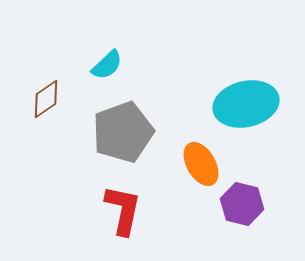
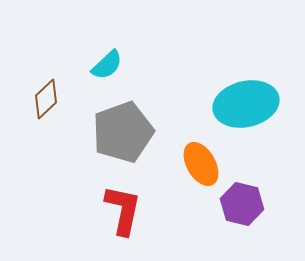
brown diamond: rotated 9 degrees counterclockwise
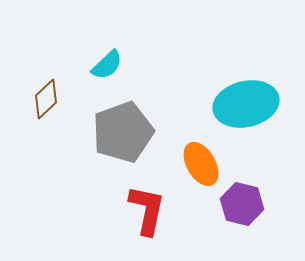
red L-shape: moved 24 px right
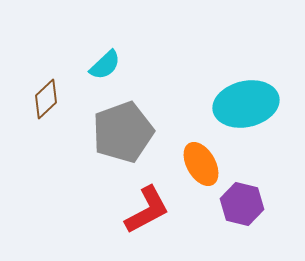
cyan semicircle: moved 2 px left
red L-shape: rotated 50 degrees clockwise
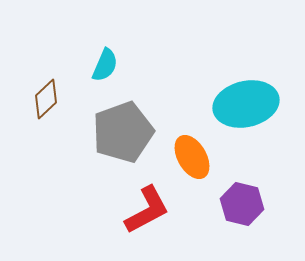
cyan semicircle: rotated 24 degrees counterclockwise
orange ellipse: moved 9 px left, 7 px up
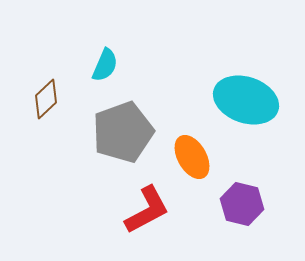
cyan ellipse: moved 4 px up; rotated 32 degrees clockwise
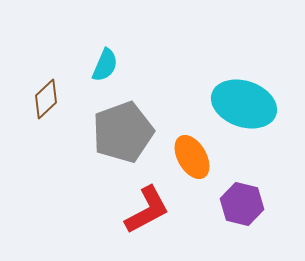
cyan ellipse: moved 2 px left, 4 px down
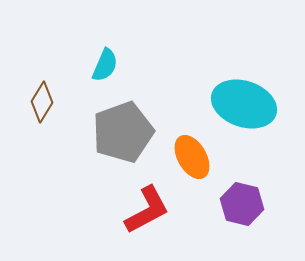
brown diamond: moved 4 px left, 3 px down; rotated 15 degrees counterclockwise
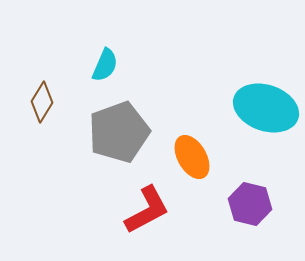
cyan ellipse: moved 22 px right, 4 px down
gray pentagon: moved 4 px left
purple hexagon: moved 8 px right
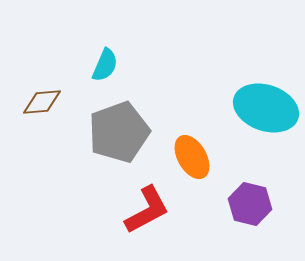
brown diamond: rotated 54 degrees clockwise
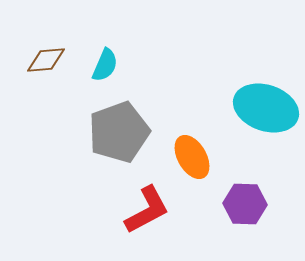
brown diamond: moved 4 px right, 42 px up
purple hexagon: moved 5 px left; rotated 12 degrees counterclockwise
